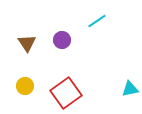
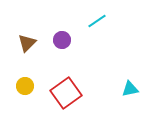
brown triangle: rotated 18 degrees clockwise
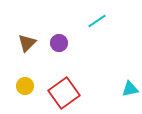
purple circle: moved 3 px left, 3 px down
red square: moved 2 px left
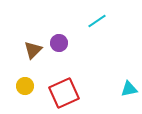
brown triangle: moved 6 px right, 7 px down
cyan triangle: moved 1 px left
red square: rotated 12 degrees clockwise
